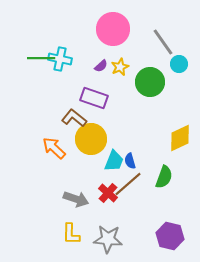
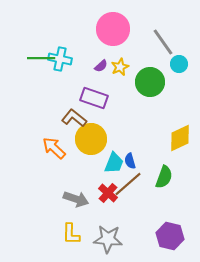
cyan trapezoid: moved 2 px down
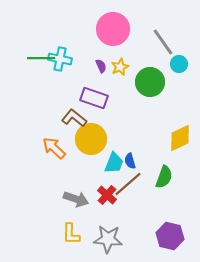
purple semicircle: rotated 72 degrees counterclockwise
red cross: moved 1 px left, 2 px down
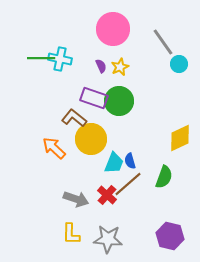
green circle: moved 31 px left, 19 px down
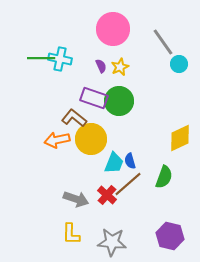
orange arrow: moved 3 px right, 8 px up; rotated 55 degrees counterclockwise
gray star: moved 4 px right, 3 px down
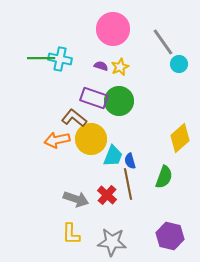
purple semicircle: rotated 48 degrees counterclockwise
yellow diamond: rotated 16 degrees counterclockwise
cyan trapezoid: moved 1 px left, 7 px up
brown line: rotated 60 degrees counterclockwise
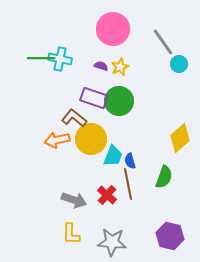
gray arrow: moved 2 px left, 1 px down
